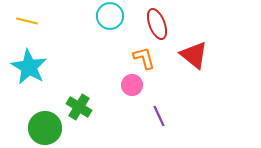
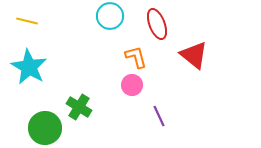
orange L-shape: moved 8 px left, 1 px up
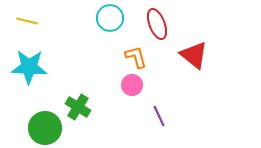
cyan circle: moved 2 px down
cyan star: rotated 27 degrees counterclockwise
green cross: moved 1 px left
